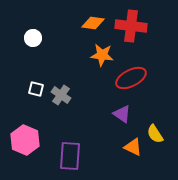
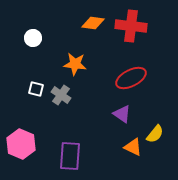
orange star: moved 27 px left, 9 px down
yellow semicircle: rotated 108 degrees counterclockwise
pink hexagon: moved 4 px left, 4 px down
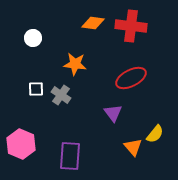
white square: rotated 14 degrees counterclockwise
purple triangle: moved 9 px left, 1 px up; rotated 18 degrees clockwise
orange triangle: rotated 24 degrees clockwise
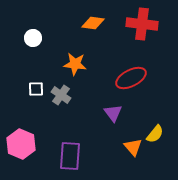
red cross: moved 11 px right, 2 px up
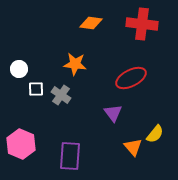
orange diamond: moved 2 px left
white circle: moved 14 px left, 31 px down
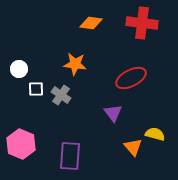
red cross: moved 1 px up
yellow semicircle: rotated 114 degrees counterclockwise
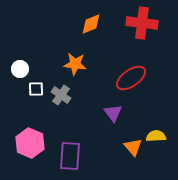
orange diamond: moved 1 px down; rotated 30 degrees counterclockwise
white circle: moved 1 px right
red ellipse: rotated 8 degrees counterclockwise
yellow semicircle: moved 1 px right, 2 px down; rotated 18 degrees counterclockwise
pink hexagon: moved 9 px right, 1 px up
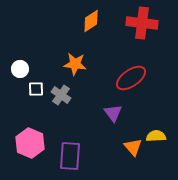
orange diamond: moved 3 px up; rotated 10 degrees counterclockwise
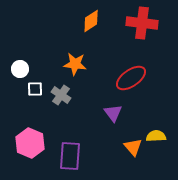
white square: moved 1 px left
